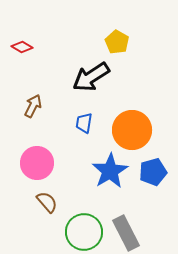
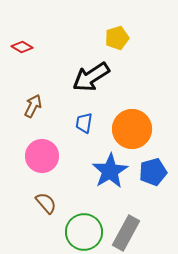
yellow pentagon: moved 4 px up; rotated 25 degrees clockwise
orange circle: moved 1 px up
pink circle: moved 5 px right, 7 px up
brown semicircle: moved 1 px left, 1 px down
gray rectangle: rotated 56 degrees clockwise
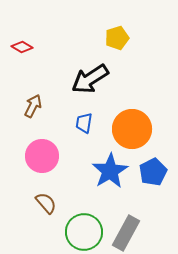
black arrow: moved 1 px left, 2 px down
blue pentagon: rotated 12 degrees counterclockwise
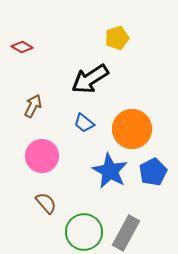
blue trapezoid: rotated 60 degrees counterclockwise
blue star: rotated 12 degrees counterclockwise
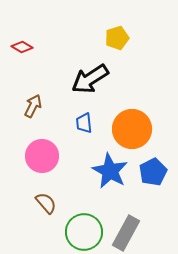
blue trapezoid: rotated 45 degrees clockwise
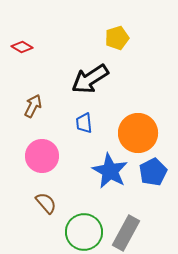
orange circle: moved 6 px right, 4 px down
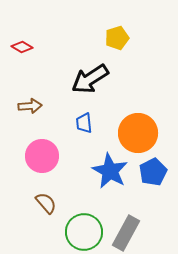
brown arrow: moved 3 px left; rotated 60 degrees clockwise
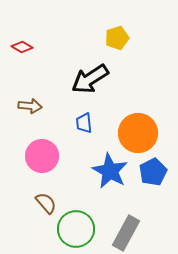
brown arrow: rotated 10 degrees clockwise
green circle: moved 8 px left, 3 px up
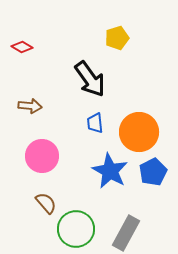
black arrow: rotated 93 degrees counterclockwise
blue trapezoid: moved 11 px right
orange circle: moved 1 px right, 1 px up
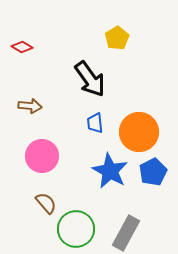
yellow pentagon: rotated 15 degrees counterclockwise
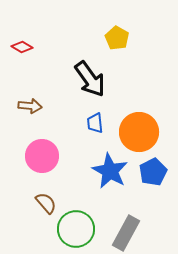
yellow pentagon: rotated 10 degrees counterclockwise
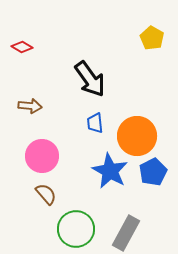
yellow pentagon: moved 35 px right
orange circle: moved 2 px left, 4 px down
brown semicircle: moved 9 px up
